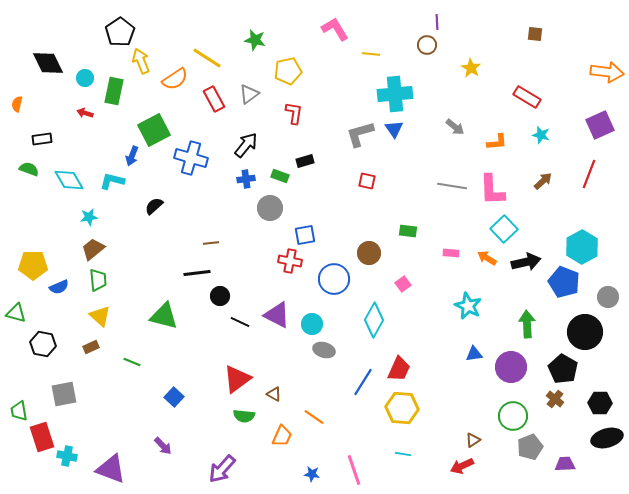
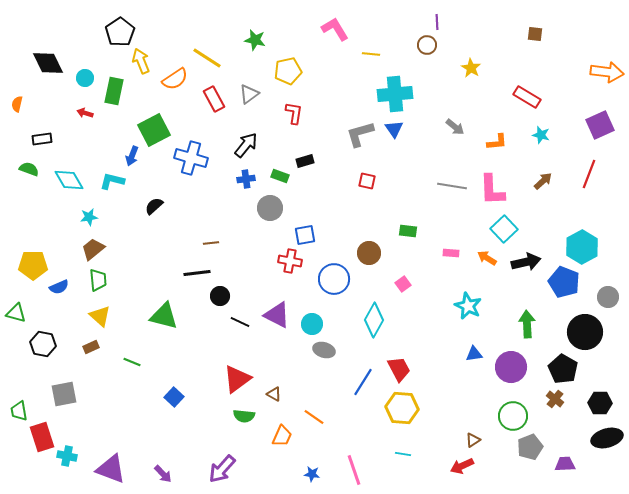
red trapezoid at (399, 369): rotated 52 degrees counterclockwise
purple arrow at (163, 446): moved 28 px down
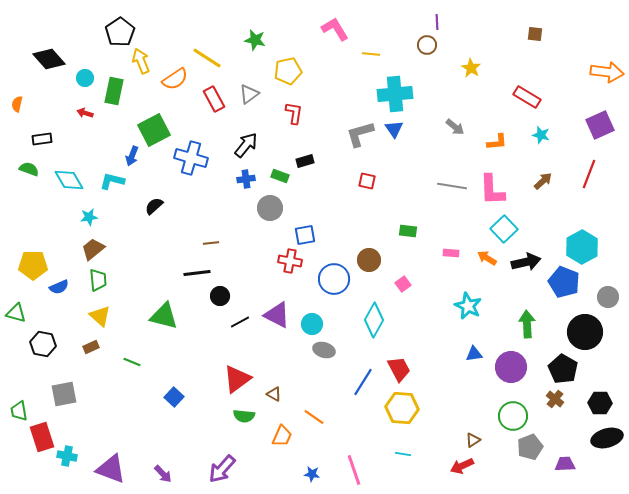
black diamond at (48, 63): moved 1 px right, 4 px up; rotated 16 degrees counterclockwise
brown circle at (369, 253): moved 7 px down
black line at (240, 322): rotated 54 degrees counterclockwise
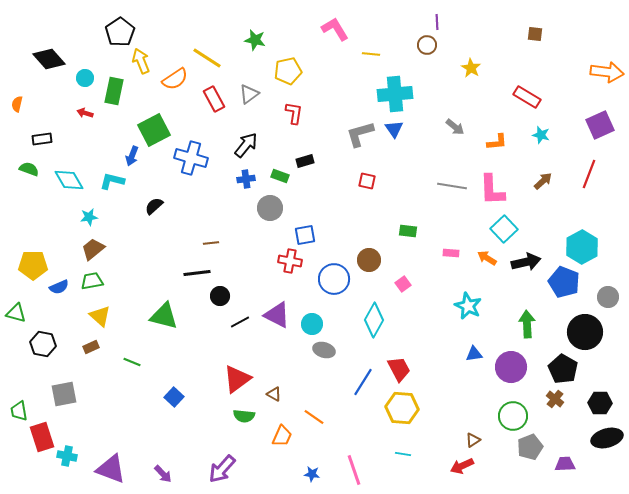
green trapezoid at (98, 280): moved 6 px left, 1 px down; rotated 95 degrees counterclockwise
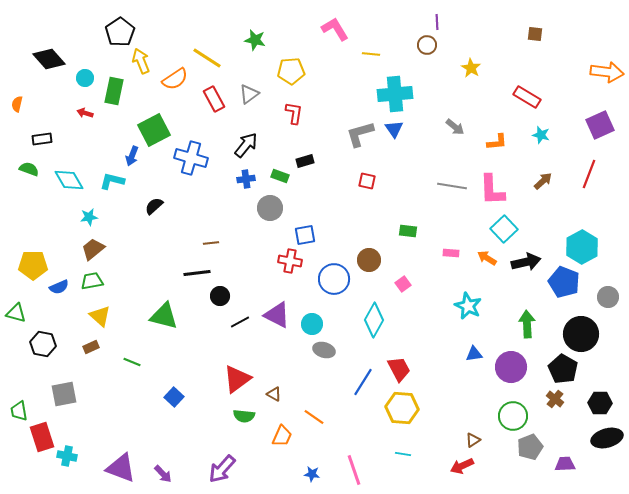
yellow pentagon at (288, 71): moved 3 px right; rotated 8 degrees clockwise
black circle at (585, 332): moved 4 px left, 2 px down
purple triangle at (111, 469): moved 10 px right, 1 px up
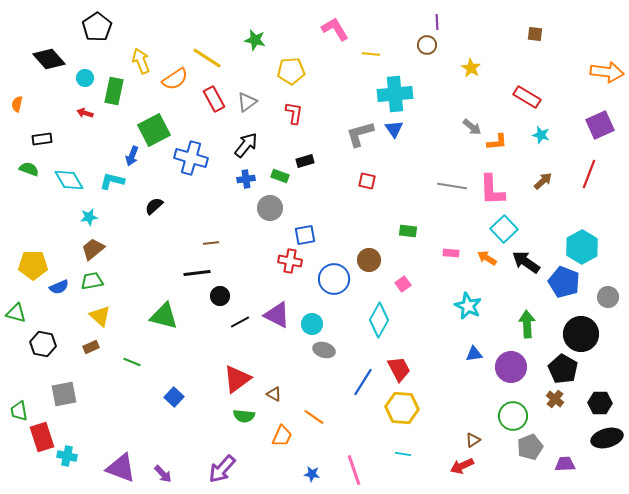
black pentagon at (120, 32): moved 23 px left, 5 px up
gray triangle at (249, 94): moved 2 px left, 8 px down
gray arrow at (455, 127): moved 17 px right
black arrow at (526, 262): rotated 132 degrees counterclockwise
cyan diamond at (374, 320): moved 5 px right
